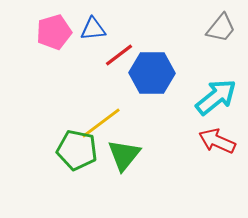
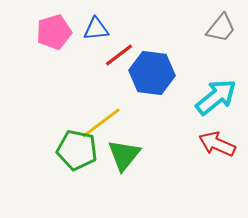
blue triangle: moved 3 px right
blue hexagon: rotated 6 degrees clockwise
red arrow: moved 3 px down
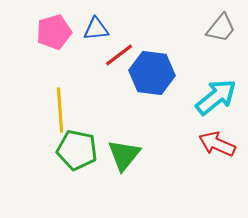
yellow line: moved 41 px left, 13 px up; rotated 57 degrees counterclockwise
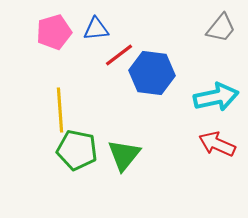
cyan arrow: rotated 27 degrees clockwise
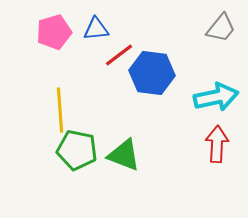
red arrow: rotated 69 degrees clockwise
green triangle: rotated 48 degrees counterclockwise
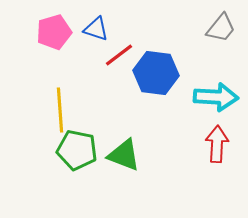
blue triangle: rotated 24 degrees clockwise
blue hexagon: moved 4 px right
cyan arrow: rotated 15 degrees clockwise
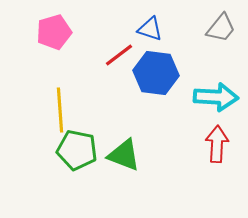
blue triangle: moved 54 px right
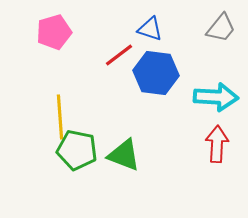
yellow line: moved 7 px down
